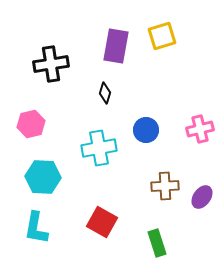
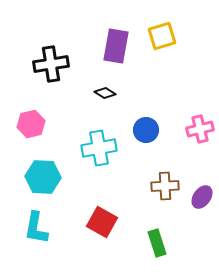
black diamond: rotated 75 degrees counterclockwise
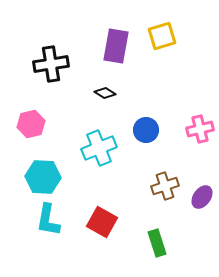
cyan cross: rotated 12 degrees counterclockwise
brown cross: rotated 16 degrees counterclockwise
cyan L-shape: moved 12 px right, 8 px up
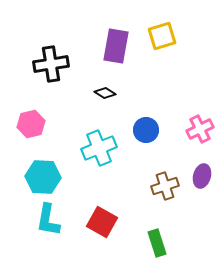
pink cross: rotated 12 degrees counterclockwise
purple ellipse: moved 21 px up; rotated 20 degrees counterclockwise
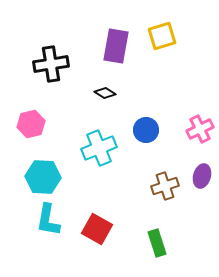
red square: moved 5 px left, 7 px down
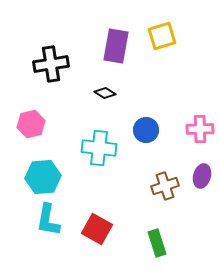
pink cross: rotated 24 degrees clockwise
cyan cross: rotated 28 degrees clockwise
cyan hexagon: rotated 8 degrees counterclockwise
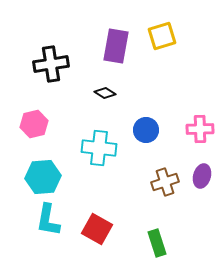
pink hexagon: moved 3 px right
brown cross: moved 4 px up
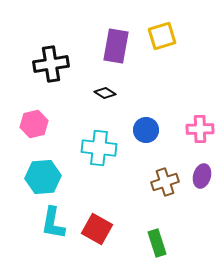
cyan L-shape: moved 5 px right, 3 px down
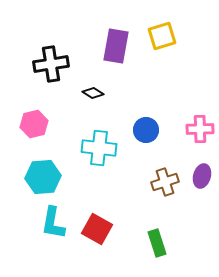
black diamond: moved 12 px left
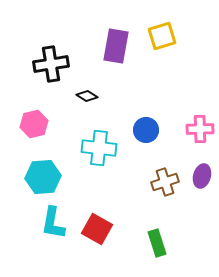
black diamond: moved 6 px left, 3 px down
